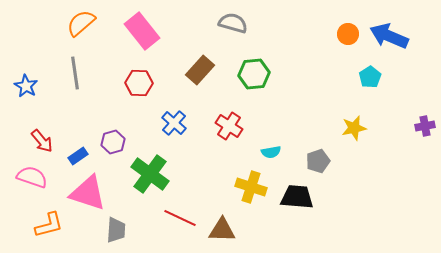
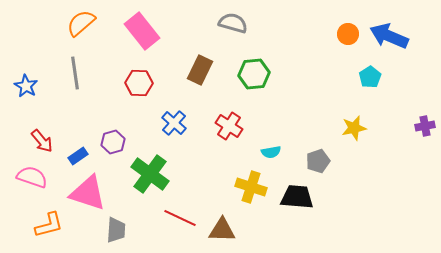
brown rectangle: rotated 16 degrees counterclockwise
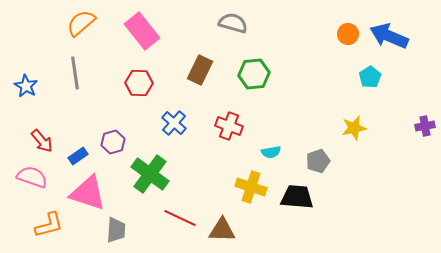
red cross: rotated 12 degrees counterclockwise
